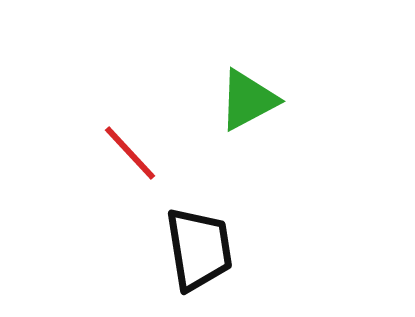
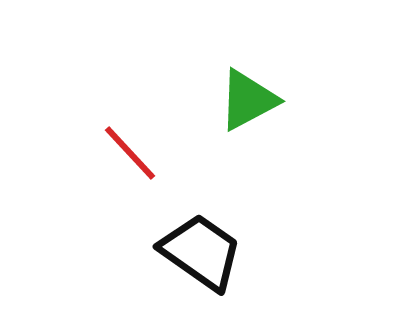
black trapezoid: moved 2 px right, 3 px down; rotated 46 degrees counterclockwise
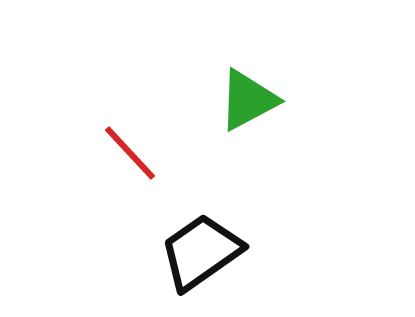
black trapezoid: rotated 70 degrees counterclockwise
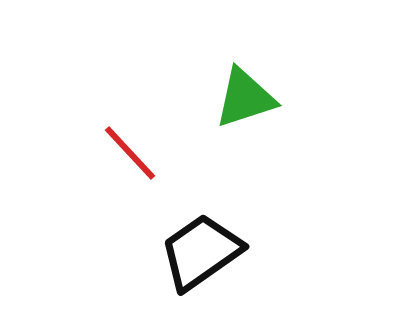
green triangle: moved 3 px left, 2 px up; rotated 10 degrees clockwise
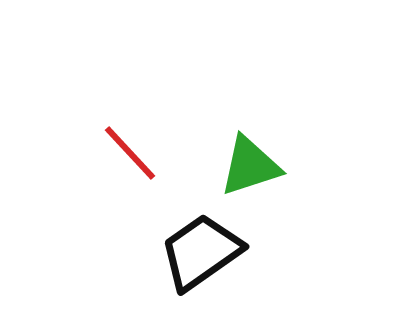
green triangle: moved 5 px right, 68 px down
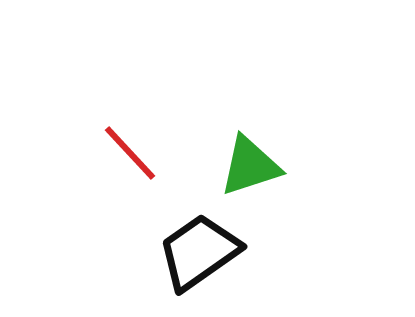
black trapezoid: moved 2 px left
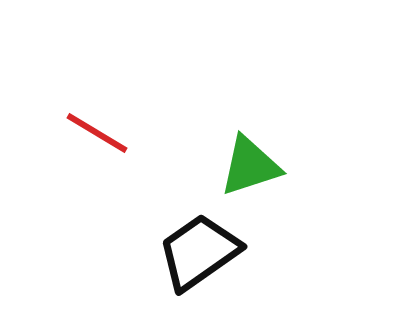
red line: moved 33 px left, 20 px up; rotated 16 degrees counterclockwise
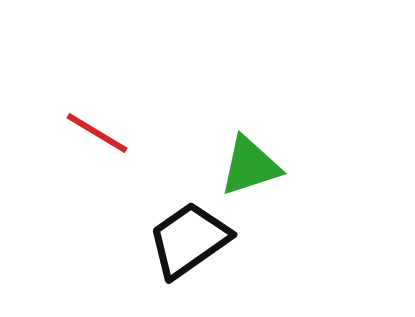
black trapezoid: moved 10 px left, 12 px up
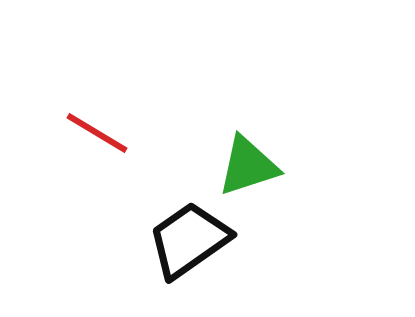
green triangle: moved 2 px left
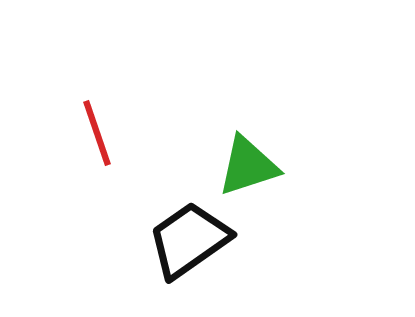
red line: rotated 40 degrees clockwise
